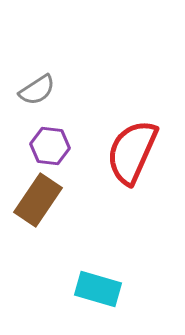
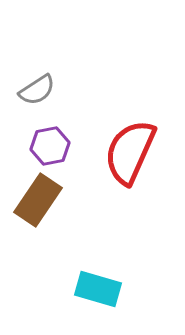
purple hexagon: rotated 18 degrees counterclockwise
red semicircle: moved 2 px left
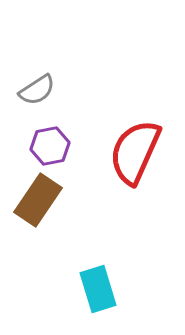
red semicircle: moved 5 px right
cyan rectangle: rotated 57 degrees clockwise
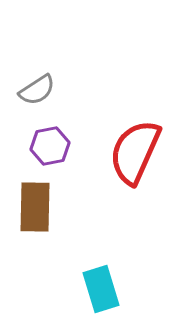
brown rectangle: moved 3 px left, 7 px down; rotated 33 degrees counterclockwise
cyan rectangle: moved 3 px right
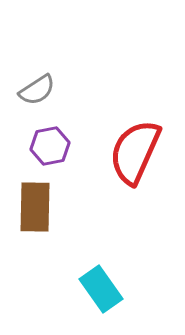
cyan rectangle: rotated 18 degrees counterclockwise
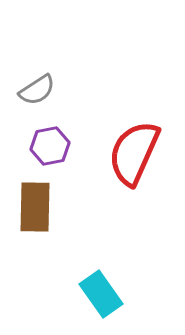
red semicircle: moved 1 px left, 1 px down
cyan rectangle: moved 5 px down
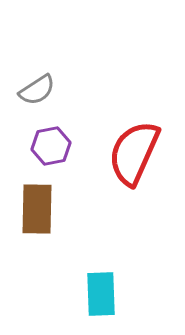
purple hexagon: moved 1 px right
brown rectangle: moved 2 px right, 2 px down
cyan rectangle: rotated 33 degrees clockwise
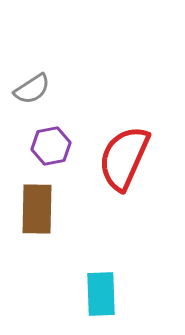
gray semicircle: moved 5 px left, 1 px up
red semicircle: moved 10 px left, 5 px down
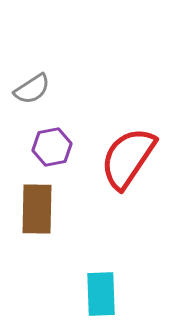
purple hexagon: moved 1 px right, 1 px down
red semicircle: moved 4 px right; rotated 10 degrees clockwise
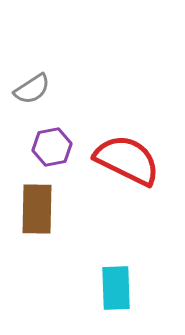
red semicircle: moved 1 px left, 2 px down; rotated 82 degrees clockwise
cyan rectangle: moved 15 px right, 6 px up
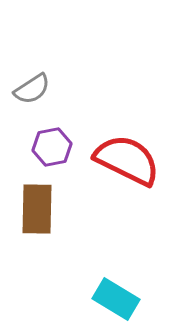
cyan rectangle: moved 11 px down; rotated 57 degrees counterclockwise
